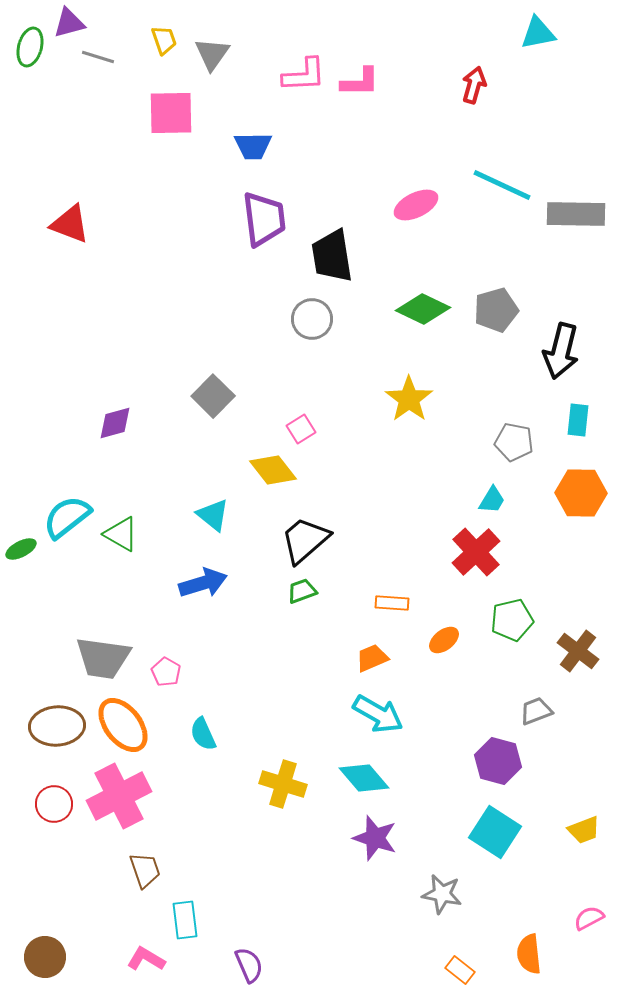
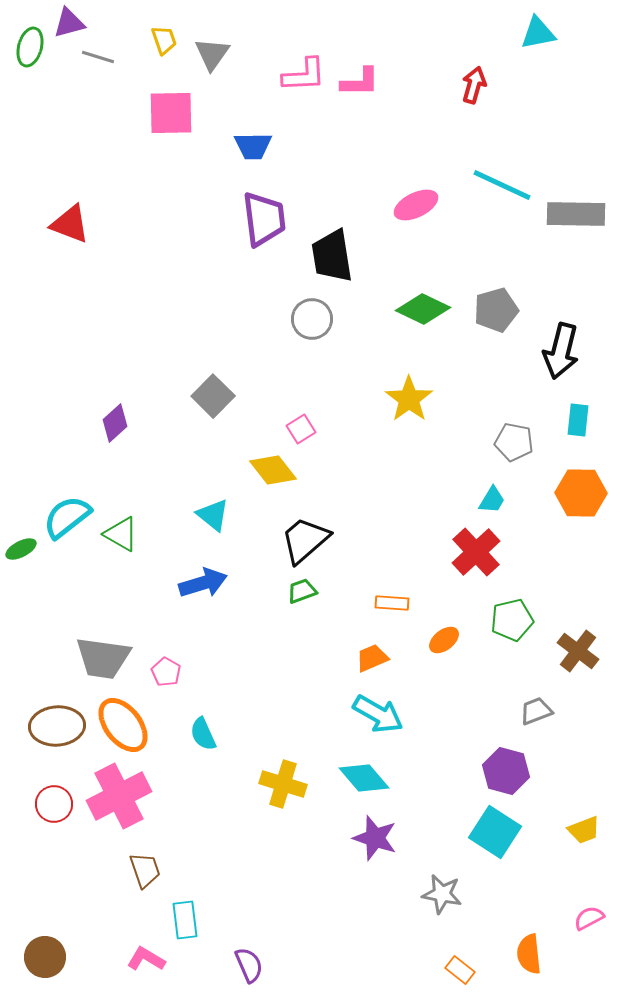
purple diamond at (115, 423): rotated 27 degrees counterclockwise
purple hexagon at (498, 761): moved 8 px right, 10 px down
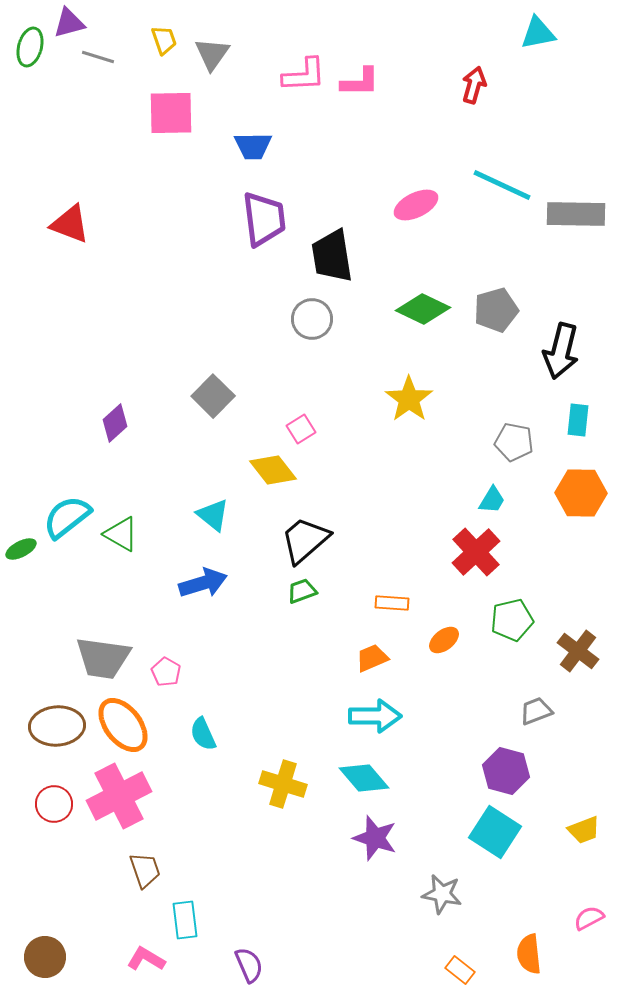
cyan arrow at (378, 714): moved 3 px left, 2 px down; rotated 30 degrees counterclockwise
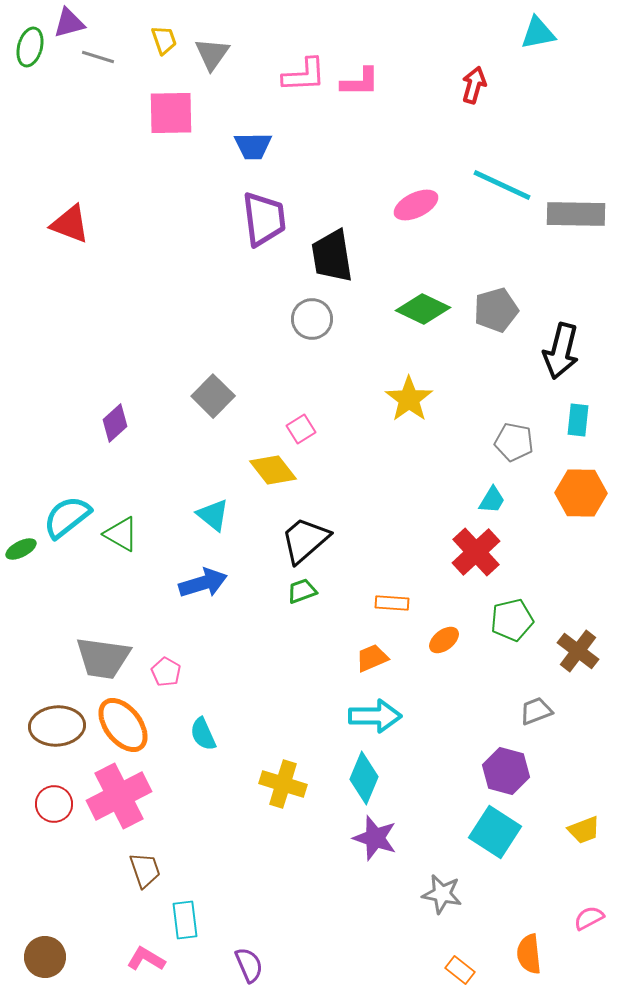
cyan diamond at (364, 778): rotated 63 degrees clockwise
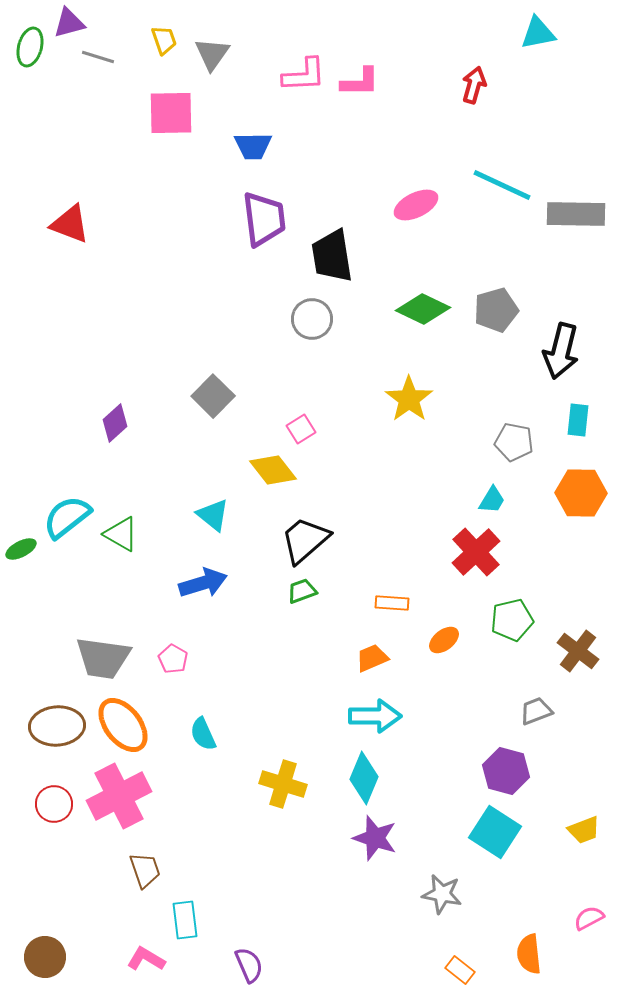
pink pentagon at (166, 672): moved 7 px right, 13 px up
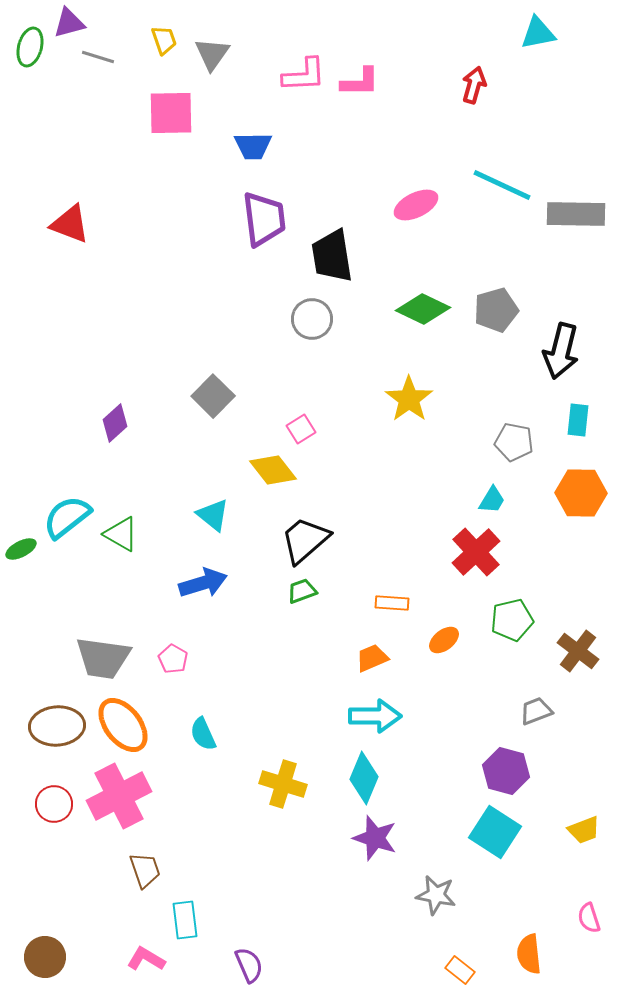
gray star at (442, 894): moved 6 px left, 1 px down
pink semicircle at (589, 918): rotated 80 degrees counterclockwise
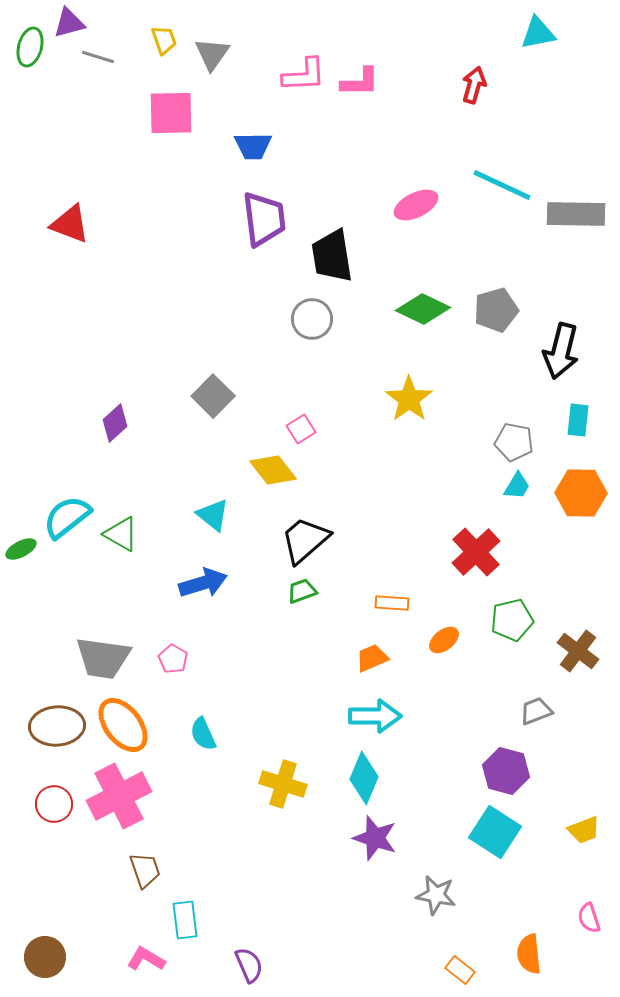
cyan trapezoid at (492, 500): moved 25 px right, 14 px up
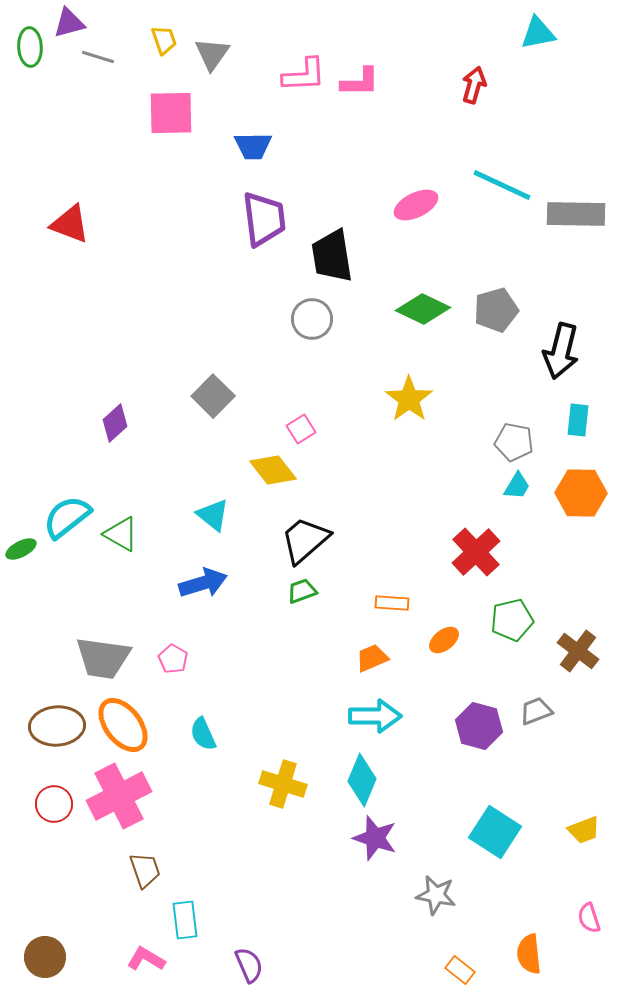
green ellipse at (30, 47): rotated 18 degrees counterclockwise
purple hexagon at (506, 771): moved 27 px left, 45 px up
cyan diamond at (364, 778): moved 2 px left, 2 px down
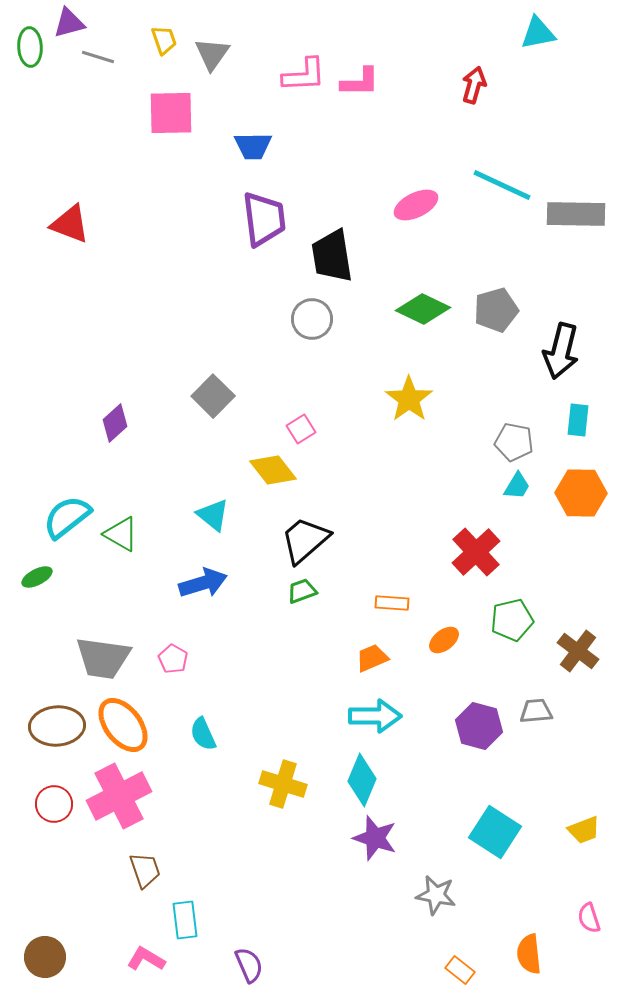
green ellipse at (21, 549): moved 16 px right, 28 px down
gray trapezoid at (536, 711): rotated 16 degrees clockwise
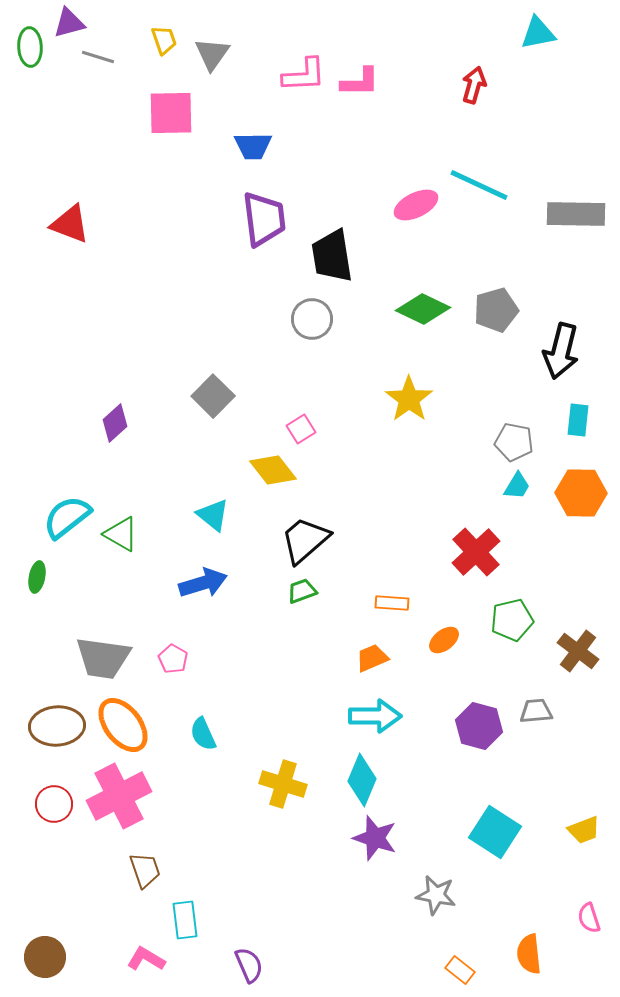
cyan line at (502, 185): moved 23 px left
green ellipse at (37, 577): rotated 52 degrees counterclockwise
